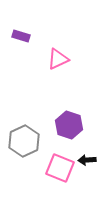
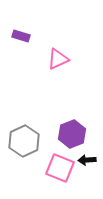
purple hexagon: moved 3 px right, 9 px down; rotated 20 degrees clockwise
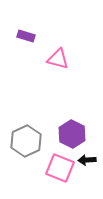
purple rectangle: moved 5 px right
pink triangle: rotated 40 degrees clockwise
purple hexagon: rotated 12 degrees counterclockwise
gray hexagon: moved 2 px right
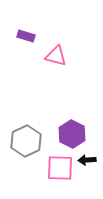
pink triangle: moved 2 px left, 3 px up
pink square: rotated 20 degrees counterclockwise
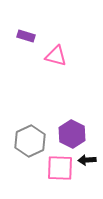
gray hexagon: moved 4 px right
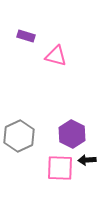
gray hexagon: moved 11 px left, 5 px up
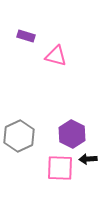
black arrow: moved 1 px right, 1 px up
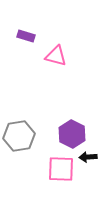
gray hexagon: rotated 16 degrees clockwise
black arrow: moved 2 px up
pink square: moved 1 px right, 1 px down
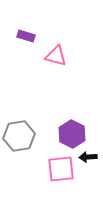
pink square: rotated 8 degrees counterclockwise
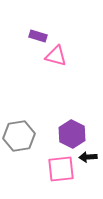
purple rectangle: moved 12 px right
